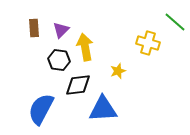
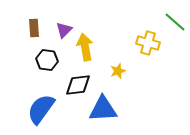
purple triangle: moved 3 px right
black hexagon: moved 12 px left
blue semicircle: rotated 8 degrees clockwise
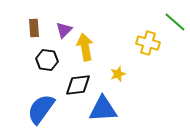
yellow star: moved 3 px down
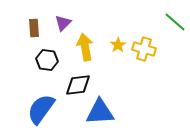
purple triangle: moved 1 px left, 7 px up
yellow cross: moved 4 px left, 6 px down
yellow star: moved 29 px up; rotated 14 degrees counterclockwise
blue triangle: moved 3 px left, 3 px down
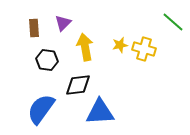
green line: moved 2 px left
yellow star: moved 2 px right; rotated 21 degrees clockwise
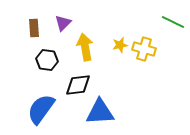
green line: rotated 15 degrees counterclockwise
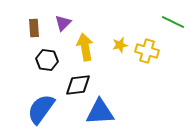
yellow cross: moved 3 px right, 2 px down
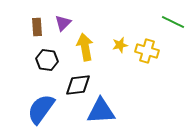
brown rectangle: moved 3 px right, 1 px up
blue triangle: moved 1 px right, 1 px up
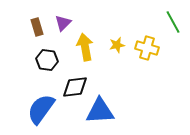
green line: rotated 35 degrees clockwise
brown rectangle: rotated 12 degrees counterclockwise
yellow star: moved 3 px left
yellow cross: moved 3 px up
black diamond: moved 3 px left, 2 px down
blue triangle: moved 1 px left
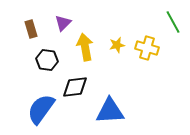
brown rectangle: moved 6 px left, 2 px down
blue triangle: moved 10 px right
